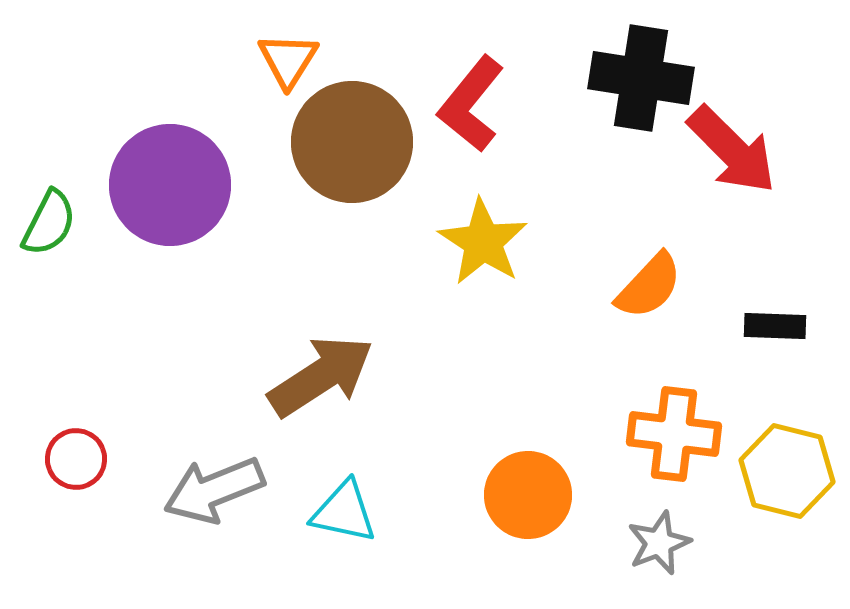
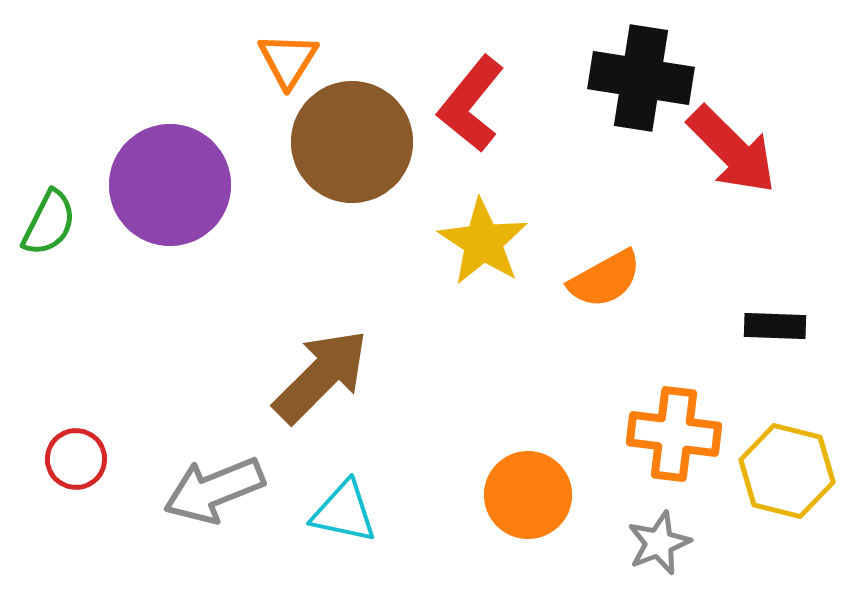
orange semicircle: moved 44 px left, 7 px up; rotated 18 degrees clockwise
brown arrow: rotated 12 degrees counterclockwise
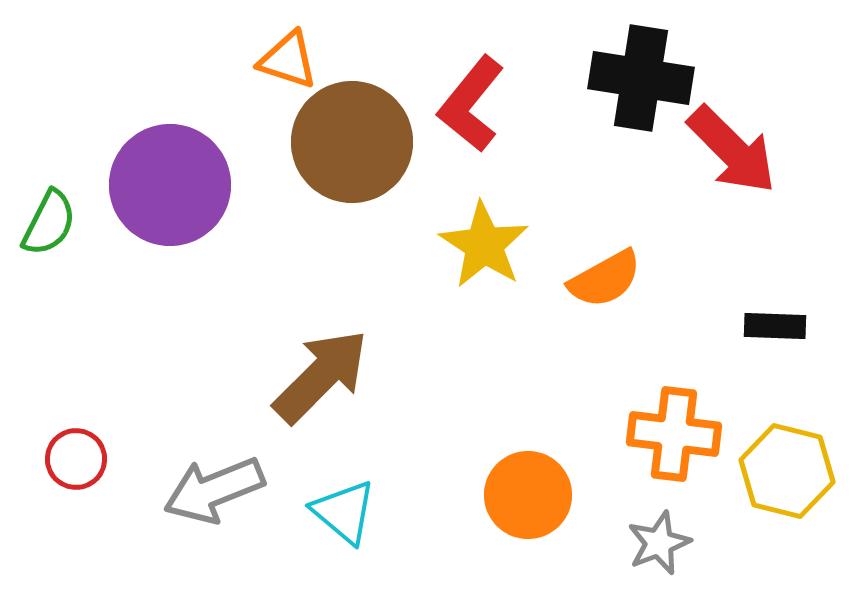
orange triangle: rotated 44 degrees counterclockwise
yellow star: moved 1 px right, 3 px down
cyan triangle: rotated 28 degrees clockwise
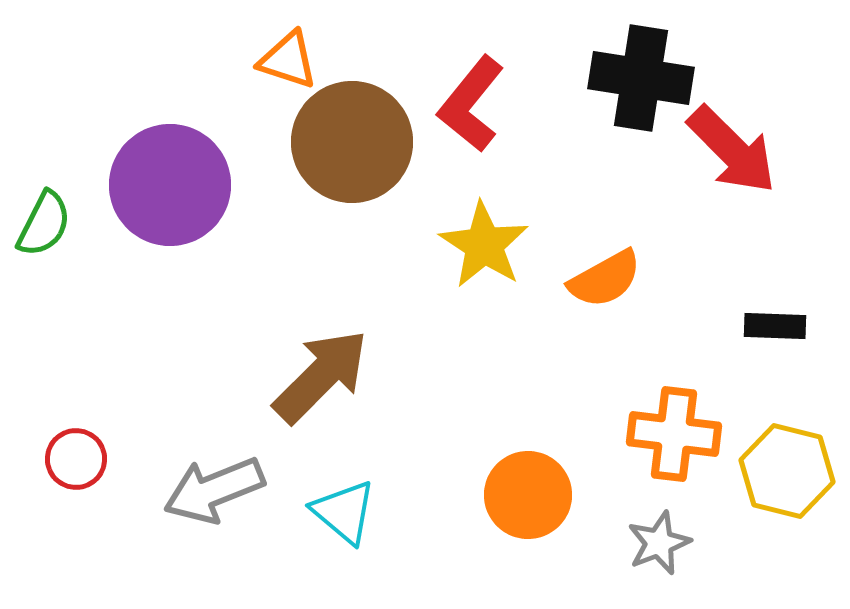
green semicircle: moved 5 px left, 1 px down
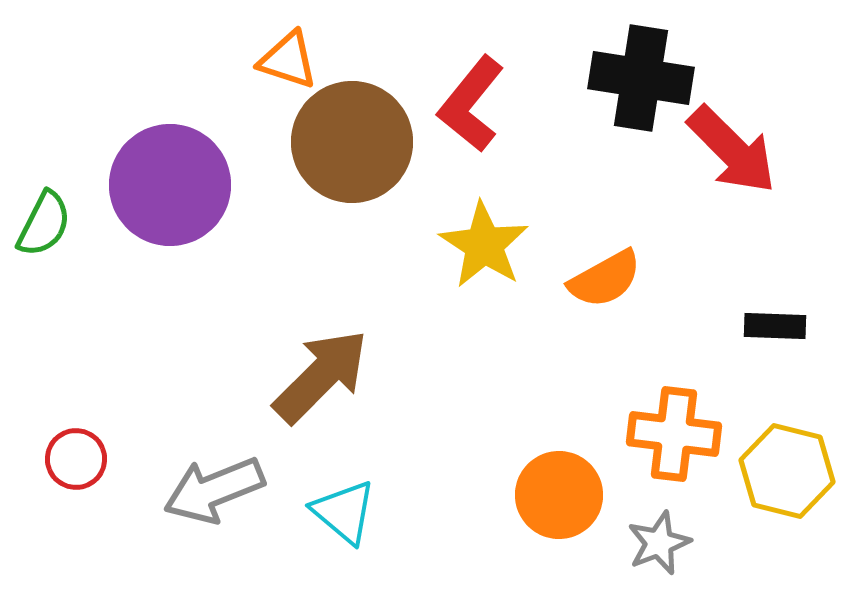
orange circle: moved 31 px right
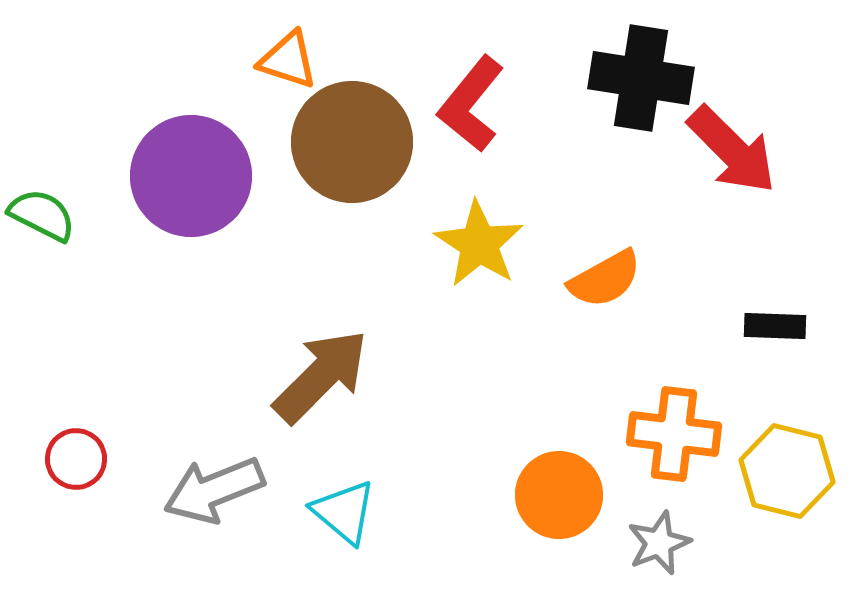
purple circle: moved 21 px right, 9 px up
green semicircle: moved 2 px left, 9 px up; rotated 90 degrees counterclockwise
yellow star: moved 5 px left, 1 px up
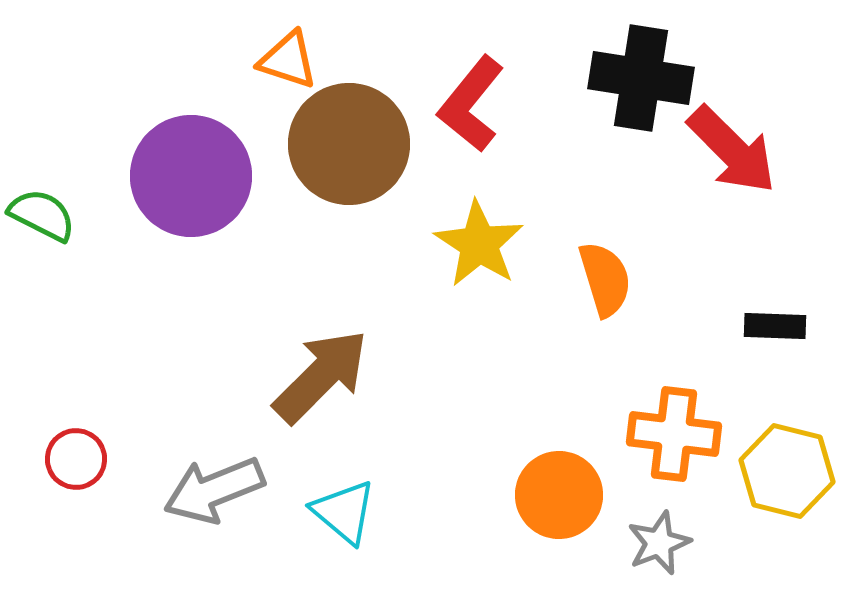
brown circle: moved 3 px left, 2 px down
orange semicircle: rotated 78 degrees counterclockwise
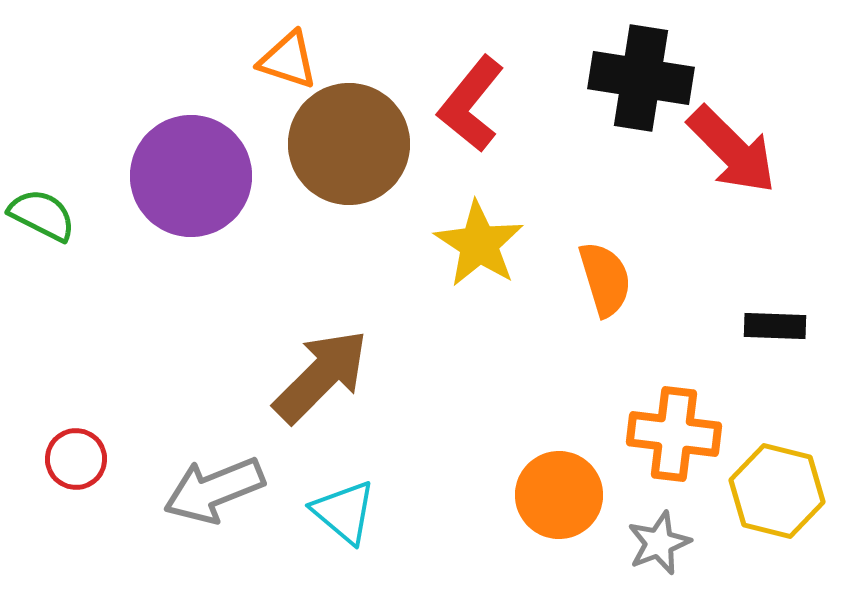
yellow hexagon: moved 10 px left, 20 px down
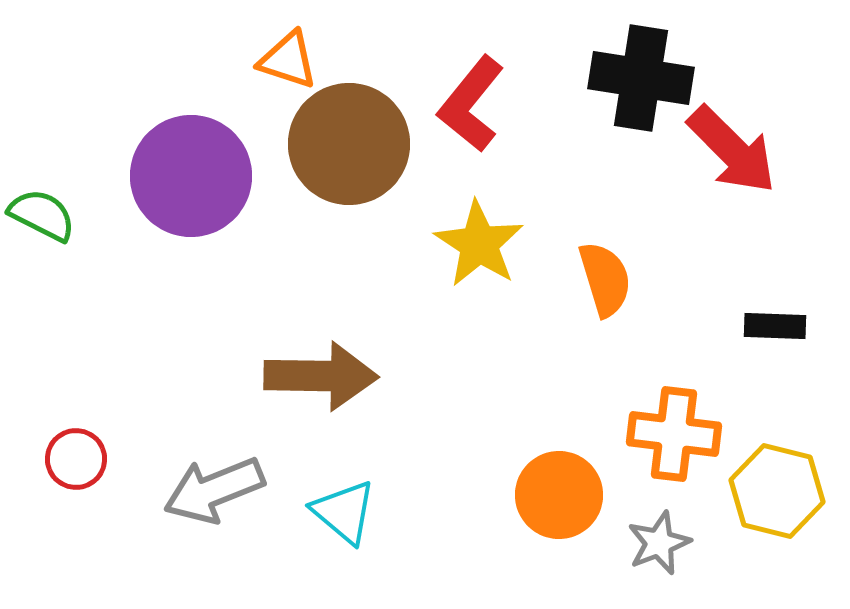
brown arrow: rotated 46 degrees clockwise
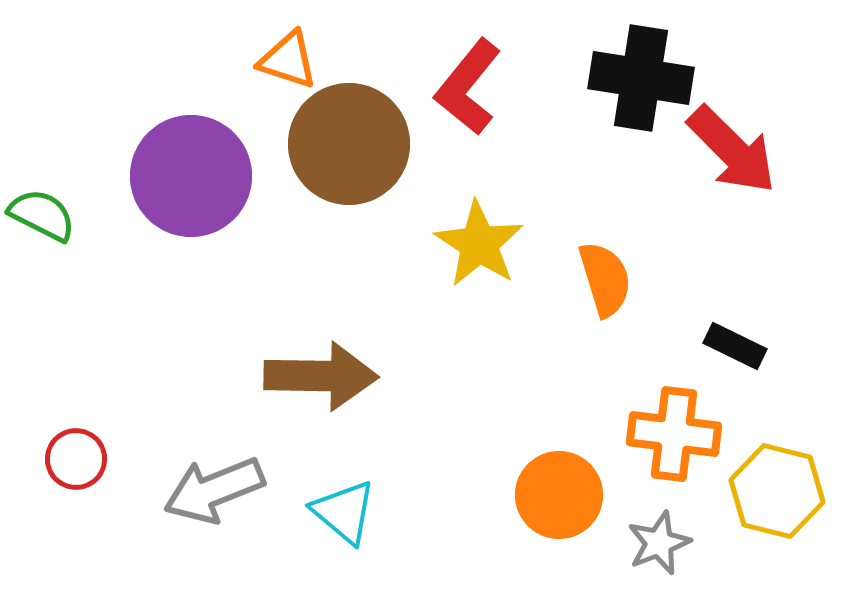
red L-shape: moved 3 px left, 17 px up
black rectangle: moved 40 px left, 20 px down; rotated 24 degrees clockwise
